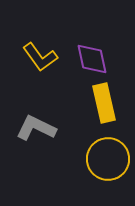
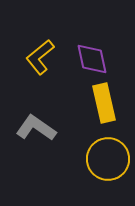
yellow L-shape: rotated 87 degrees clockwise
gray L-shape: rotated 9 degrees clockwise
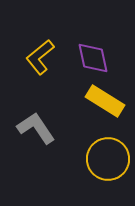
purple diamond: moved 1 px right, 1 px up
yellow rectangle: moved 1 px right, 2 px up; rotated 45 degrees counterclockwise
gray L-shape: rotated 21 degrees clockwise
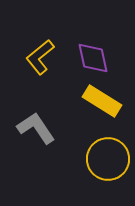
yellow rectangle: moved 3 px left
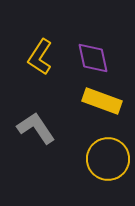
yellow L-shape: rotated 18 degrees counterclockwise
yellow rectangle: rotated 12 degrees counterclockwise
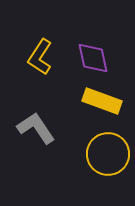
yellow circle: moved 5 px up
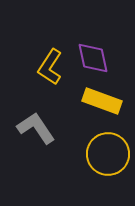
yellow L-shape: moved 10 px right, 10 px down
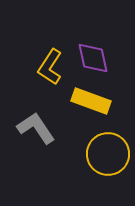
yellow rectangle: moved 11 px left
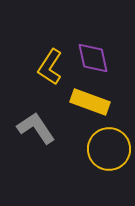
yellow rectangle: moved 1 px left, 1 px down
yellow circle: moved 1 px right, 5 px up
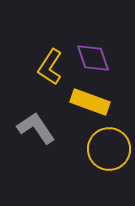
purple diamond: rotated 6 degrees counterclockwise
